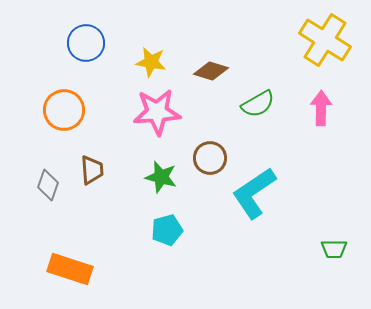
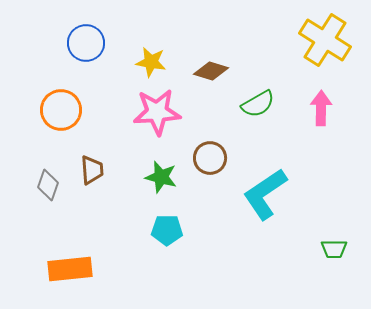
orange circle: moved 3 px left
cyan L-shape: moved 11 px right, 1 px down
cyan pentagon: rotated 16 degrees clockwise
orange rectangle: rotated 24 degrees counterclockwise
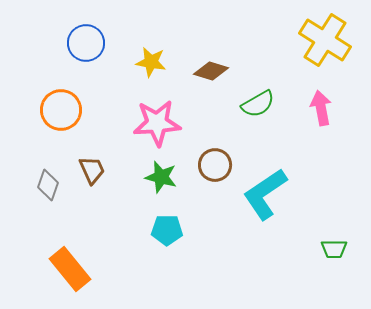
pink arrow: rotated 12 degrees counterclockwise
pink star: moved 11 px down
brown circle: moved 5 px right, 7 px down
brown trapezoid: rotated 20 degrees counterclockwise
orange rectangle: rotated 57 degrees clockwise
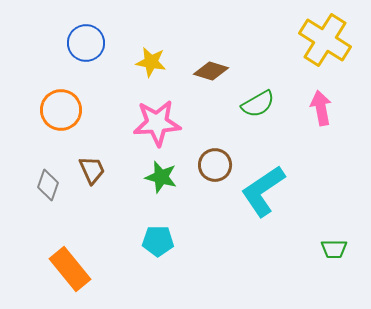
cyan L-shape: moved 2 px left, 3 px up
cyan pentagon: moved 9 px left, 11 px down
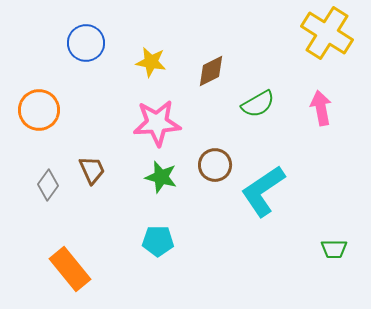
yellow cross: moved 2 px right, 7 px up
brown diamond: rotated 44 degrees counterclockwise
orange circle: moved 22 px left
gray diamond: rotated 16 degrees clockwise
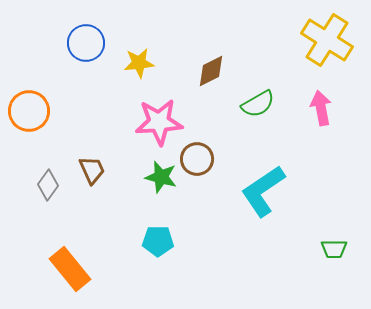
yellow cross: moved 7 px down
yellow star: moved 12 px left, 1 px down; rotated 16 degrees counterclockwise
orange circle: moved 10 px left, 1 px down
pink star: moved 2 px right, 1 px up
brown circle: moved 18 px left, 6 px up
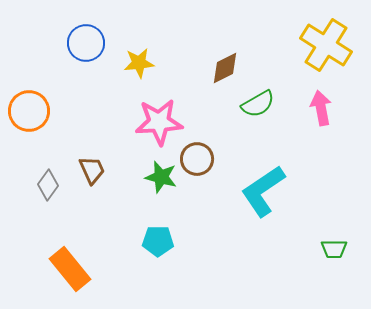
yellow cross: moved 1 px left, 5 px down
brown diamond: moved 14 px right, 3 px up
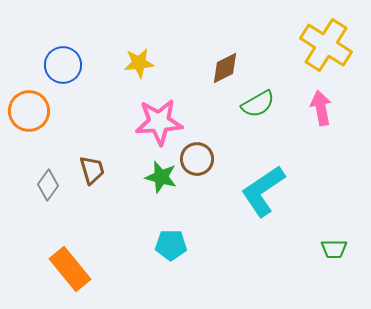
blue circle: moved 23 px left, 22 px down
brown trapezoid: rotated 8 degrees clockwise
cyan pentagon: moved 13 px right, 4 px down
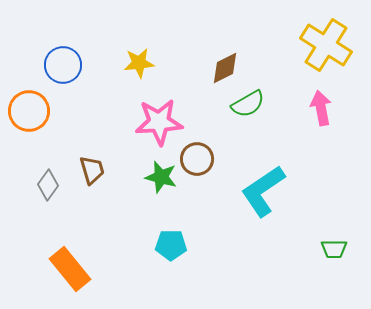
green semicircle: moved 10 px left
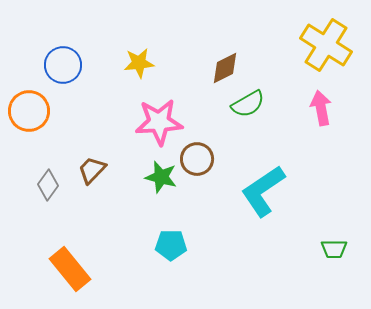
brown trapezoid: rotated 120 degrees counterclockwise
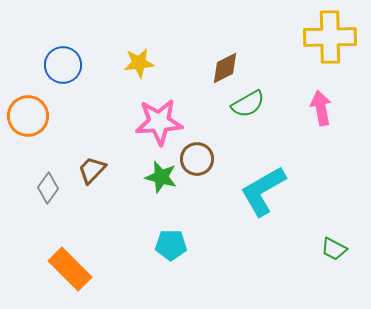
yellow cross: moved 4 px right, 8 px up; rotated 33 degrees counterclockwise
orange circle: moved 1 px left, 5 px down
gray diamond: moved 3 px down
cyan L-shape: rotated 4 degrees clockwise
green trapezoid: rotated 28 degrees clockwise
orange rectangle: rotated 6 degrees counterclockwise
